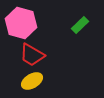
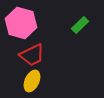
red trapezoid: rotated 56 degrees counterclockwise
yellow ellipse: rotated 35 degrees counterclockwise
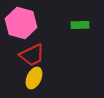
green rectangle: rotated 42 degrees clockwise
yellow ellipse: moved 2 px right, 3 px up
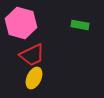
green rectangle: rotated 12 degrees clockwise
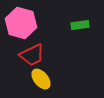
green rectangle: rotated 18 degrees counterclockwise
yellow ellipse: moved 7 px right, 1 px down; rotated 65 degrees counterclockwise
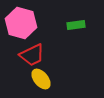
green rectangle: moved 4 px left
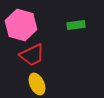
pink hexagon: moved 2 px down
yellow ellipse: moved 4 px left, 5 px down; rotated 15 degrees clockwise
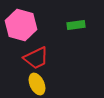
red trapezoid: moved 4 px right, 3 px down
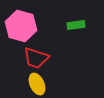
pink hexagon: moved 1 px down
red trapezoid: rotated 44 degrees clockwise
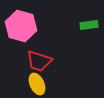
green rectangle: moved 13 px right
red trapezoid: moved 3 px right, 3 px down
